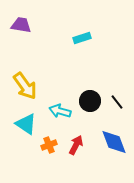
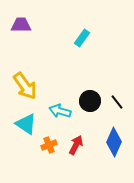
purple trapezoid: rotated 10 degrees counterclockwise
cyan rectangle: rotated 36 degrees counterclockwise
blue diamond: rotated 44 degrees clockwise
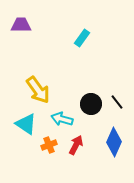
yellow arrow: moved 13 px right, 4 px down
black circle: moved 1 px right, 3 px down
cyan arrow: moved 2 px right, 8 px down
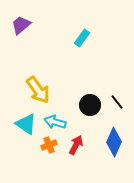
purple trapezoid: rotated 40 degrees counterclockwise
black circle: moved 1 px left, 1 px down
cyan arrow: moved 7 px left, 3 px down
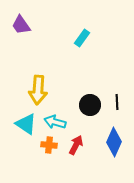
purple trapezoid: rotated 85 degrees counterclockwise
yellow arrow: rotated 40 degrees clockwise
black line: rotated 35 degrees clockwise
orange cross: rotated 28 degrees clockwise
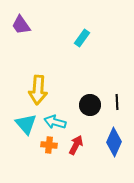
cyan triangle: rotated 15 degrees clockwise
